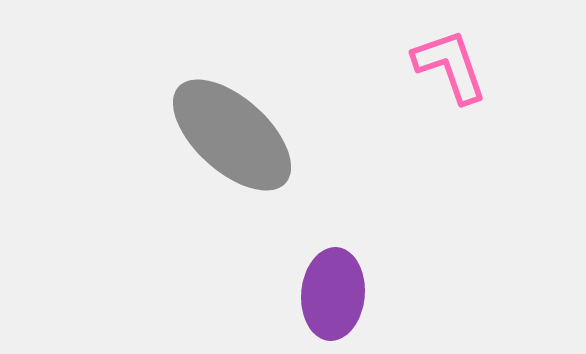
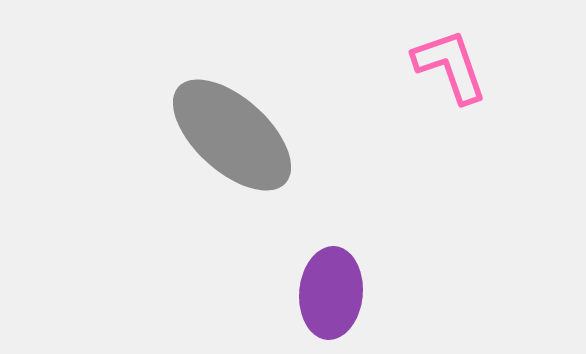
purple ellipse: moved 2 px left, 1 px up
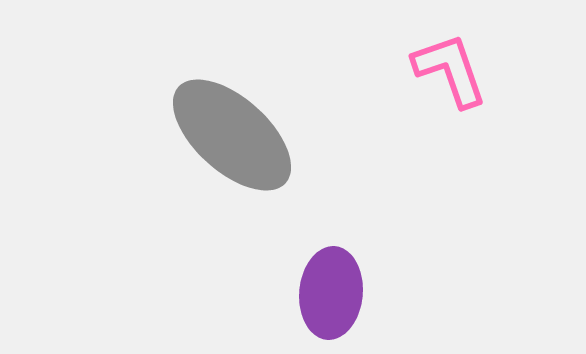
pink L-shape: moved 4 px down
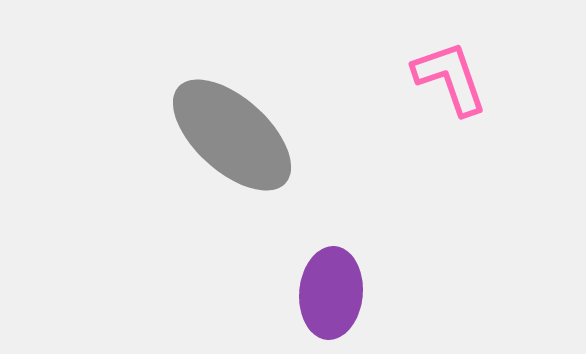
pink L-shape: moved 8 px down
